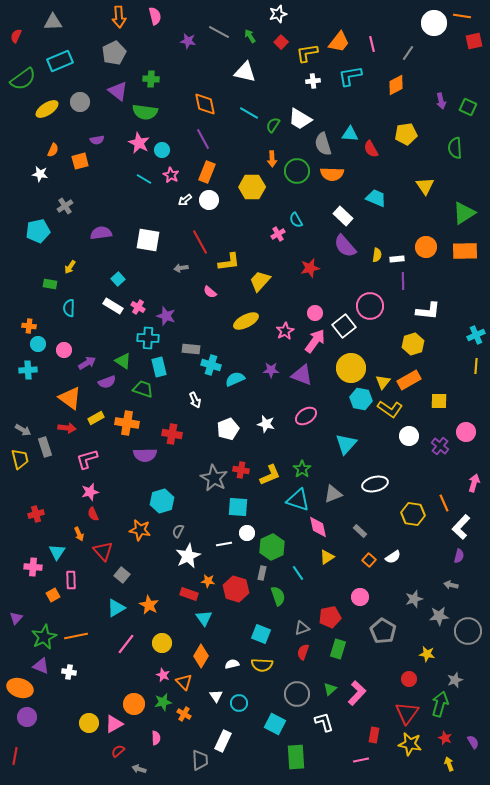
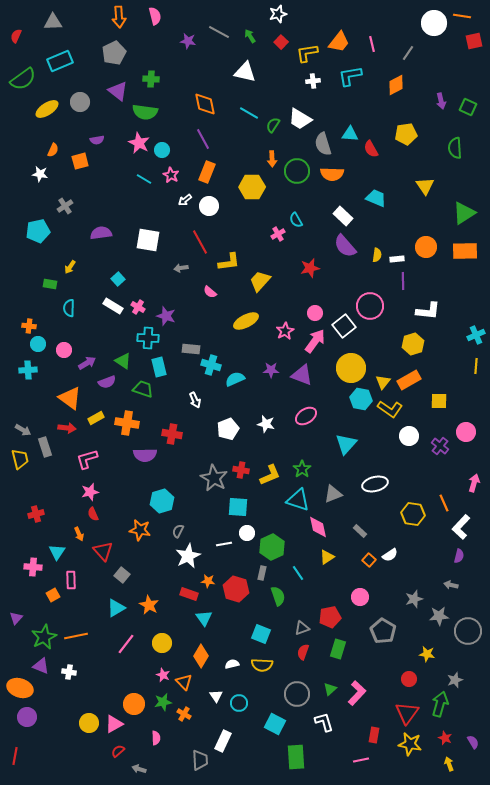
white circle at (209, 200): moved 6 px down
white semicircle at (393, 557): moved 3 px left, 2 px up
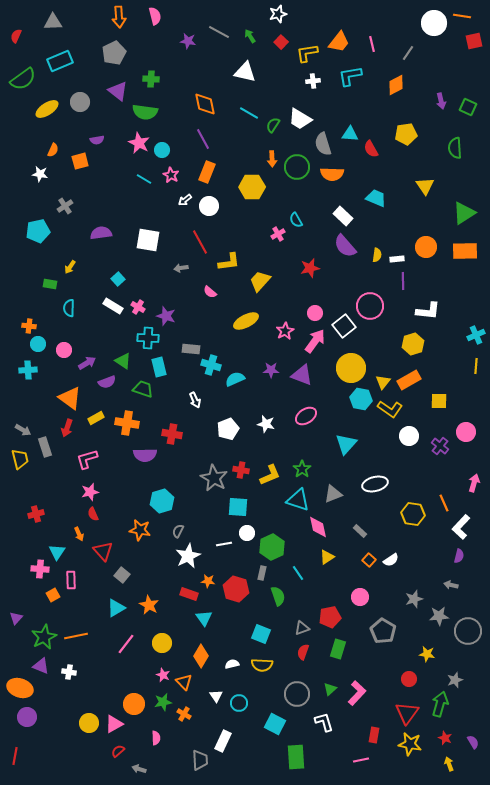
green circle at (297, 171): moved 4 px up
red arrow at (67, 428): rotated 102 degrees clockwise
white semicircle at (390, 555): moved 1 px right, 5 px down
pink cross at (33, 567): moved 7 px right, 2 px down
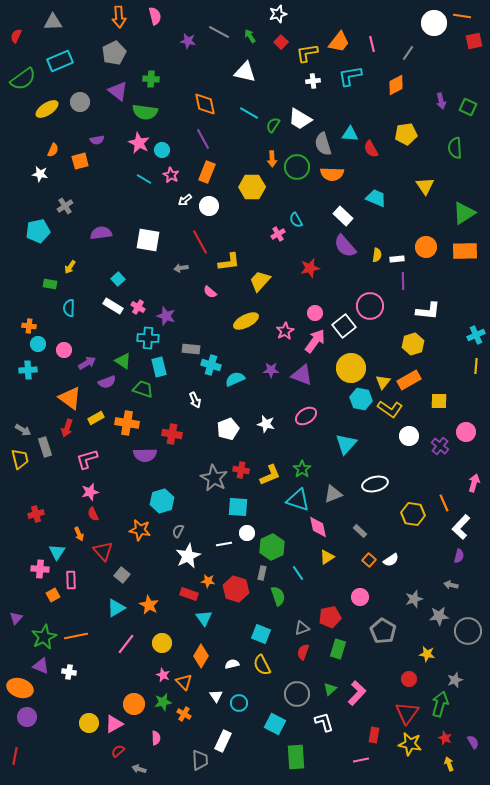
yellow semicircle at (262, 665): rotated 60 degrees clockwise
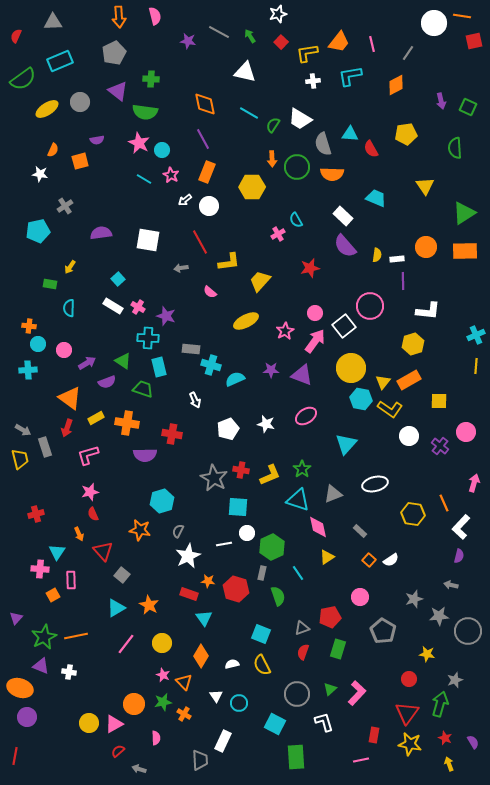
pink L-shape at (87, 459): moved 1 px right, 4 px up
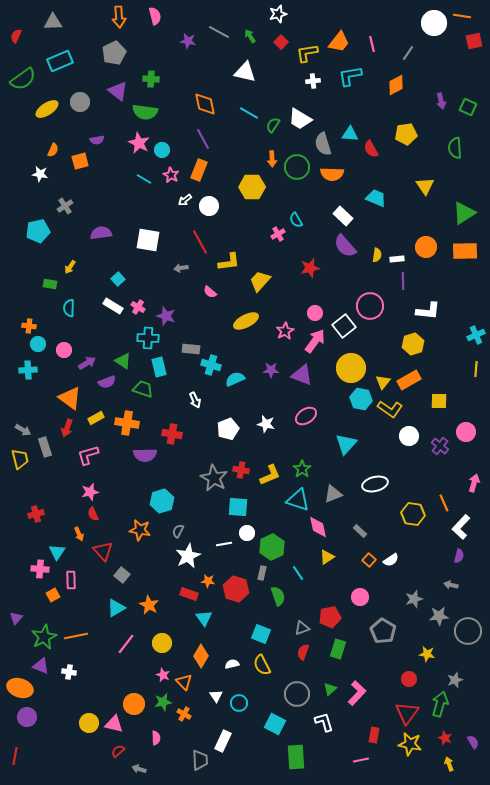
orange rectangle at (207, 172): moved 8 px left, 2 px up
yellow line at (476, 366): moved 3 px down
pink triangle at (114, 724): rotated 42 degrees clockwise
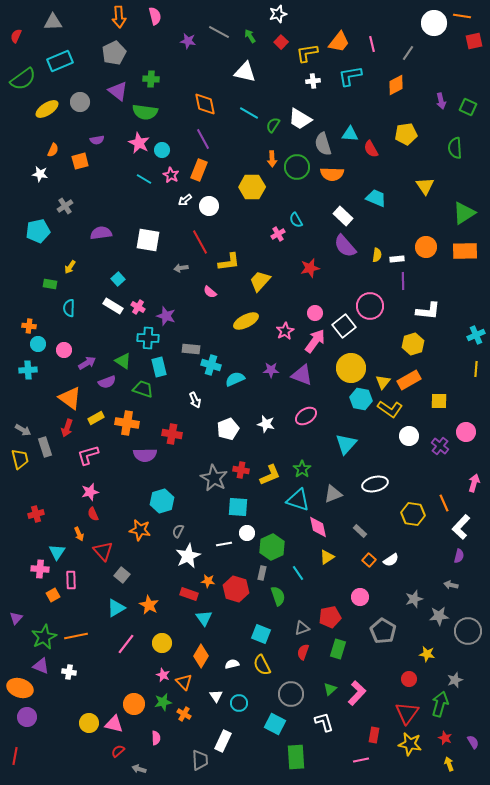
gray circle at (297, 694): moved 6 px left
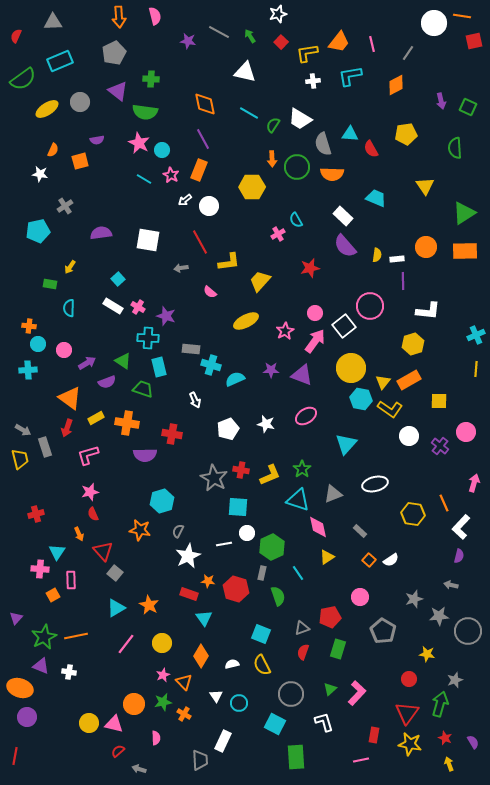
gray square at (122, 575): moved 7 px left, 2 px up
pink star at (163, 675): rotated 24 degrees clockwise
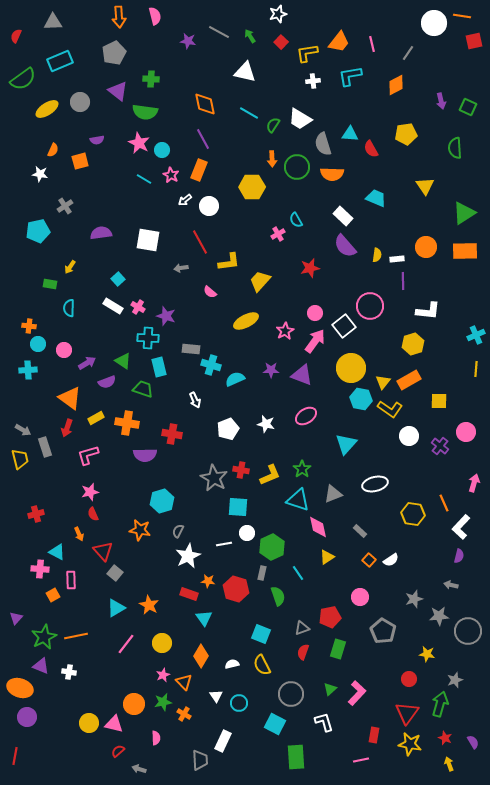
cyan triangle at (57, 552): rotated 36 degrees counterclockwise
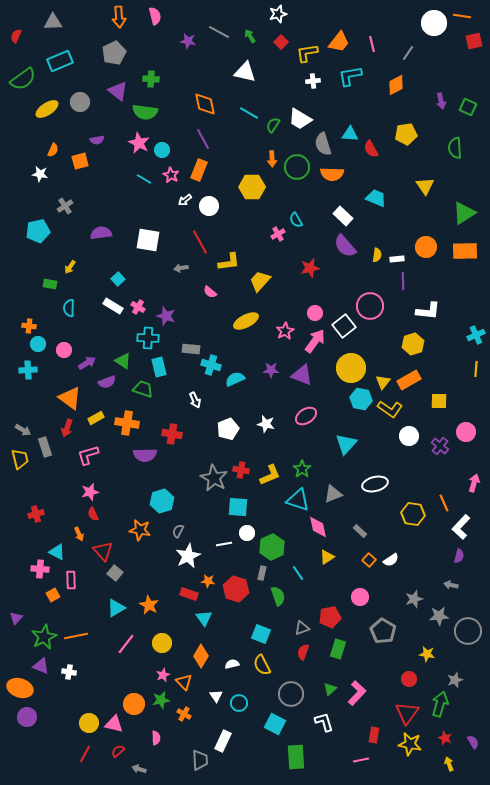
green star at (163, 702): moved 2 px left, 2 px up
red line at (15, 756): moved 70 px right, 2 px up; rotated 18 degrees clockwise
